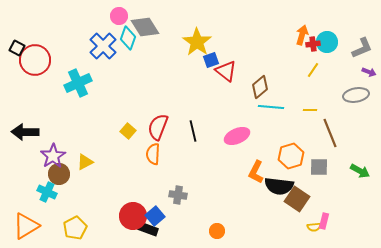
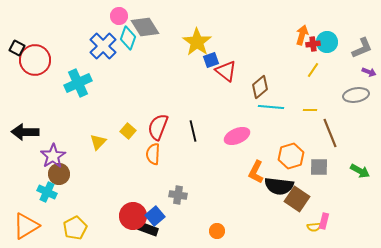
yellow triangle at (85, 162): moved 13 px right, 20 px up; rotated 18 degrees counterclockwise
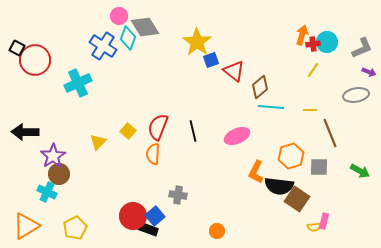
blue cross at (103, 46): rotated 12 degrees counterclockwise
red triangle at (226, 71): moved 8 px right
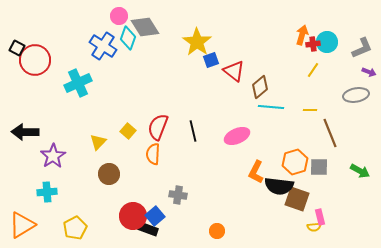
orange hexagon at (291, 156): moved 4 px right, 6 px down
brown circle at (59, 174): moved 50 px right
cyan cross at (47, 192): rotated 30 degrees counterclockwise
brown square at (297, 199): rotated 15 degrees counterclockwise
pink rectangle at (324, 221): moved 4 px left, 4 px up; rotated 28 degrees counterclockwise
orange triangle at (26, 226): moved 4 px left, 1 px up
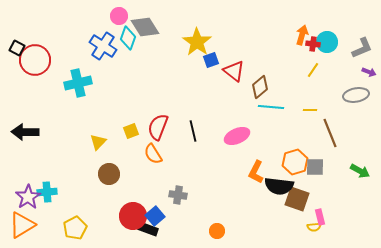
red cross at (313, 44): rotated 16 degrees clockwise
cyan cross at (78, 83): rotated 12 degrees clockwise
yellow square at (128, 131): moved 3 px right; rotated 28 degrees clockwise
orange semicircle at (153, 154): rotated 35 degrees counterclockwise
purple star at (53, 156): moved 25 px left, 41 px down
gray square at (319, 167): moved 4 px left
